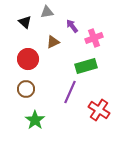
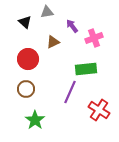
green rectangle: moved 3 px down; rotated 10 degrees clockwise
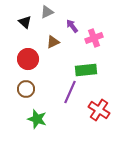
gray triangle: rotated 16 degrees counterclockwise
green rectangle: moved 1 px down
green star: moved 2 px right, 1 px up; rotated 18 degrees counterclockwise
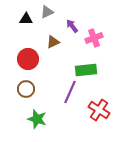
black triangle: moved 1 px right, 3 px up; rotated 40 degrees counterclockwise
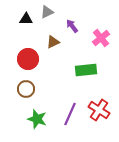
pink cross: moved 7 px right; rotated 18 degrees counterclockwise
purple line: moved 22 px down
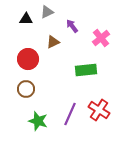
green star: moved 1 px right, 2 px down
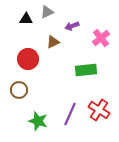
purple arrow: rotated 72 degrees counterclockwise
brown circle: moved 7 px left, 1 px down
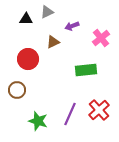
brown circle: moved 2 px left
red cross: rotated 15 degrees clockwise
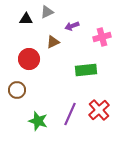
pink cross: moved 1 px right, 1 px up; rotated 24 degrees clockwise
red circle: moved 1 px right
